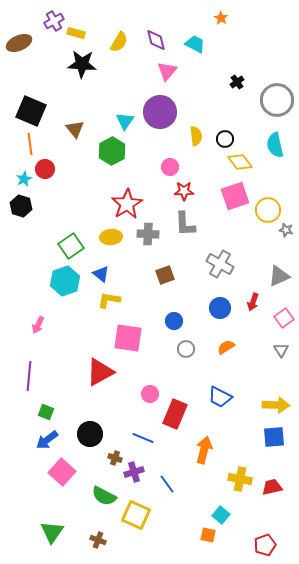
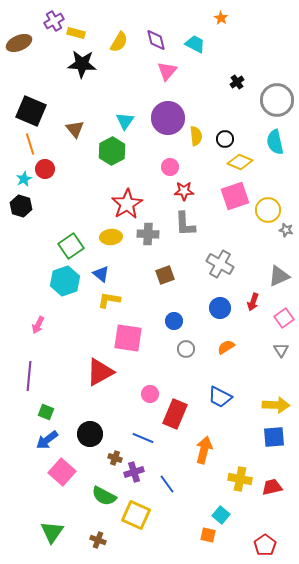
purple circle at (160, 112): moved 8 px right, 6 px down
orange line at (30, 144): rotated 10 degrees counterclockwise
cyan semicircle at (275, 145): moved 3 px up
yellow diamond at (240, 162): rotated 30 degrees counterclockwise
red pentagon at (265, 545): rotated 15 degrees counterclockwise
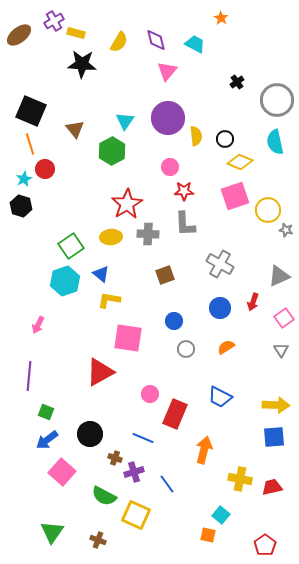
brown ellipse at (19, 43): moved 8 px up; rotated 15 degrees counterclockwise
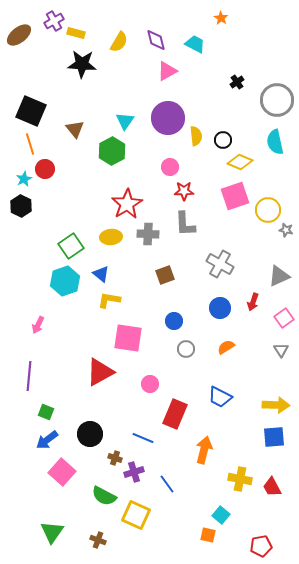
pink triangle at (167, 71): rotated 20 degrees clockwise
black circle at (225, 139): moved 2 px left, 1 px down
black hexagon at (21, 206): rotated 10 degrees clockwise
pink circle at (150, 394): moved 10 px up
red trapezoid at (272, 487): rotated 105 degrees counterclockwise
red pentagon at (265, 545): moved 4 px left, 1 px down; rotated 25 degrees clockwise
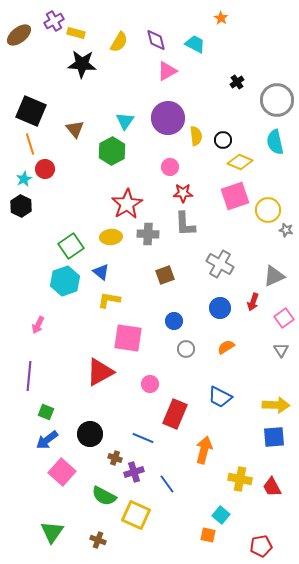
red star at (184, 191): moved 1 px left, 2 px down
blue triangle at (101, 274): moved 2 px up
gray triangle at (279, 276): moved 5 px left
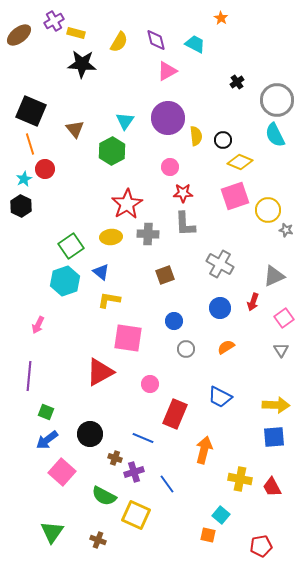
cyan semicircle at (275, 142): moved 7 px up; rotated 15 degrees counterclockwise
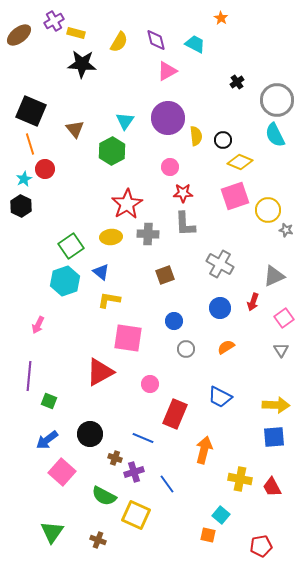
green square at (46, 412): moved 3 px right, 11 px up
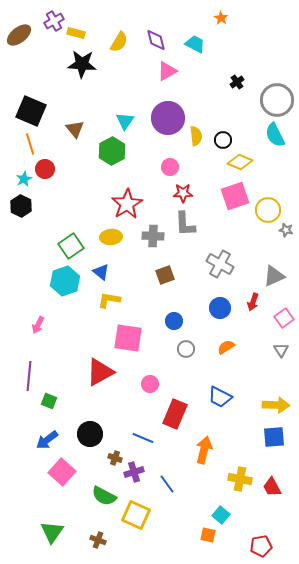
gray cross at (148, 234): moved 5 px right, 2 px down
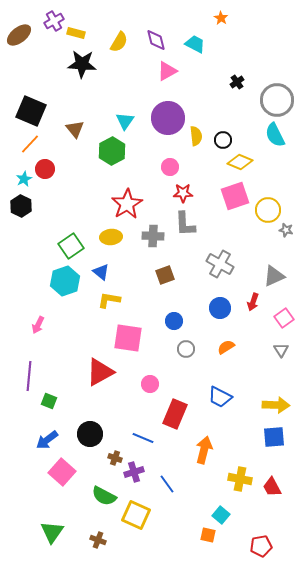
orange line at (30, 144): rotated 60 degrees clockwise
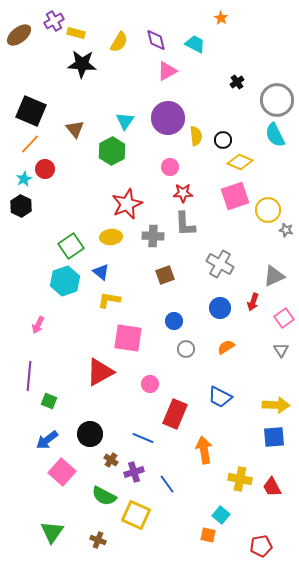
red star at (127, 204): rotated 8 degrees clockwise
orange arrow at (204, 450): rotated 24 degrees counterclockwise
brown cross at (115, 458): moved 4 px left, 2 px down; rotated 16 degrees clockwise
